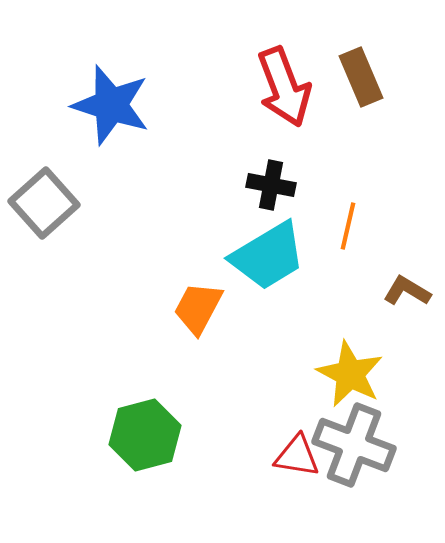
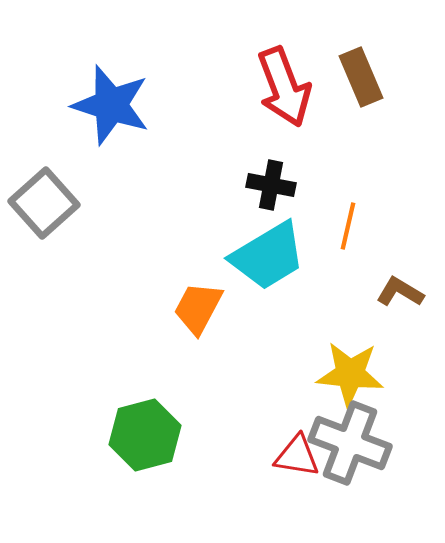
brown L-shape: moved 7 px left, 1 px down
yellow star: rotated 22 degrees counterclockwise
gray cross: moved 4 px left, 2 px up
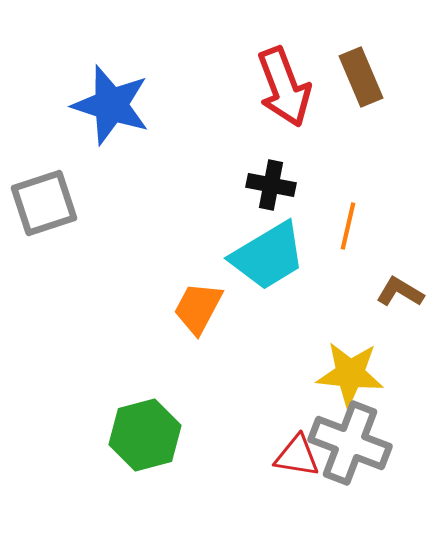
gray square: rotated 24 degrees clockwise
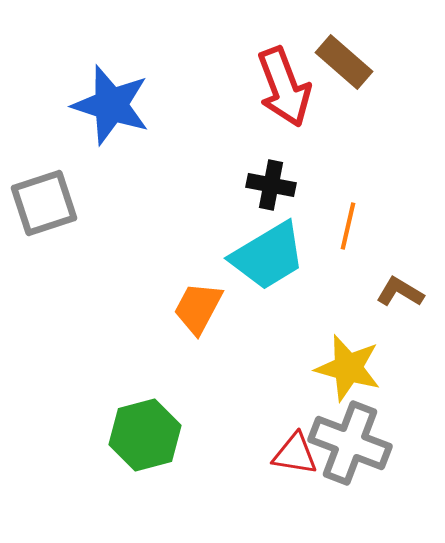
brown rectangle: moved 17 px left, 15 px up; rotated 26 degrees counterclockwise
yellow star: moved 2 px left, 6 px up; rotated 10 degrees clockwise
red triangle: moved 2 px left, 2 px up
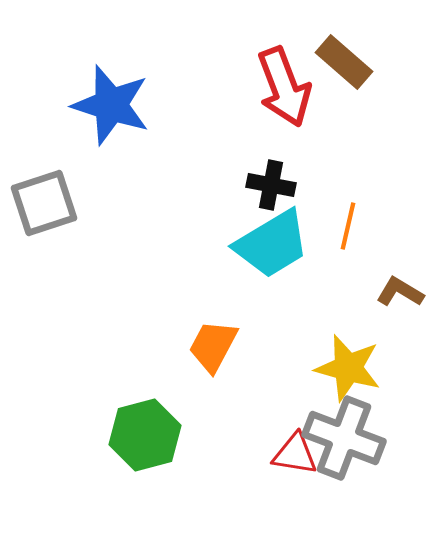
cyan trapezoid: moved 4 px right, 12 px up
orange trapezoid: moved 15 px right, 38 px down
gray cross: moved 6 px left, 5 px up
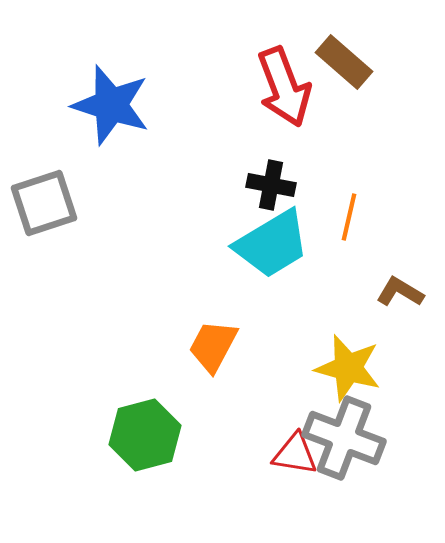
orange line: moved 1 px right, 9 px up
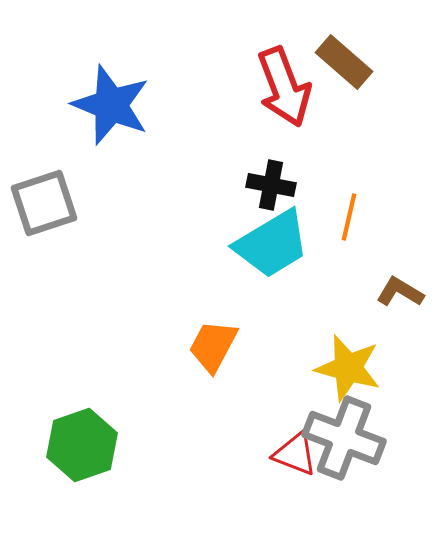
blue star: rotated 4 degrees clockwise
green hexagon: moved 63 px left, 10 px down; rotated 4 degrees counterclockwise
red triangle: rotated 12 degrees clockwise
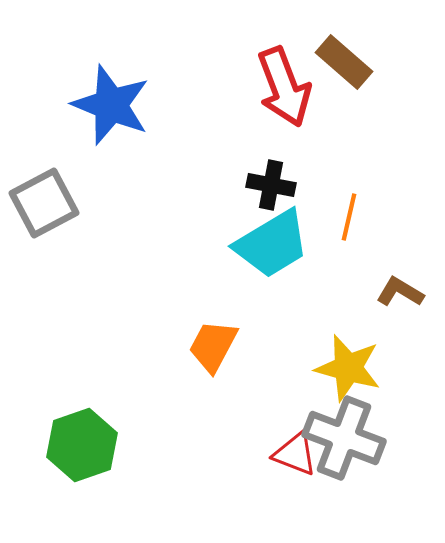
gray square: rotated 10 degrees counterclockwise
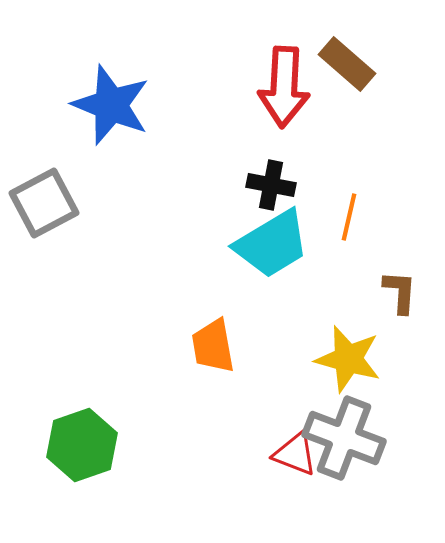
brown rectangle: moved 3 px right, 2 px down
red arrow: rotated 24 degrees clockwise
brown L-shape: rotated 63 degrees clockwise
orange trapezoid: rotated 38 degrees counterclockwise
yellow star: moved 9 px up
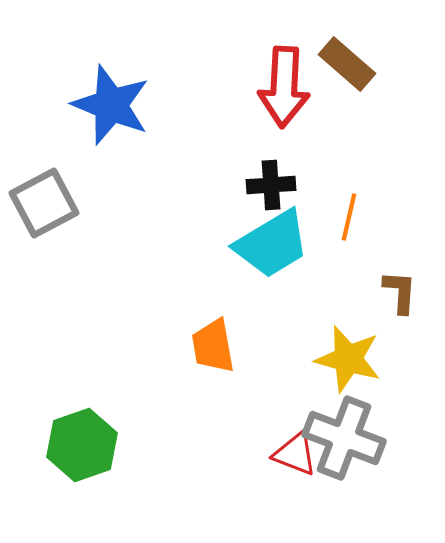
black cross: rotated 15 degrees counterclockwise
